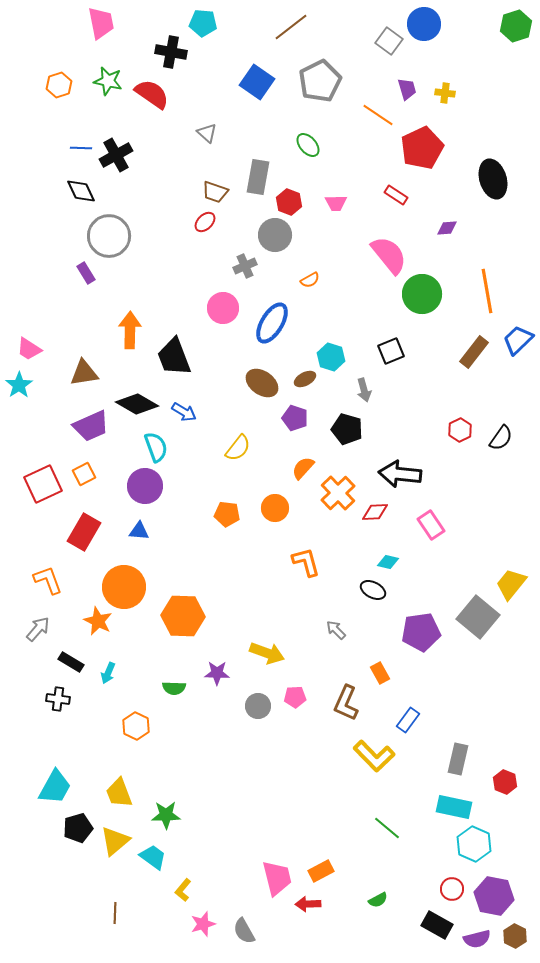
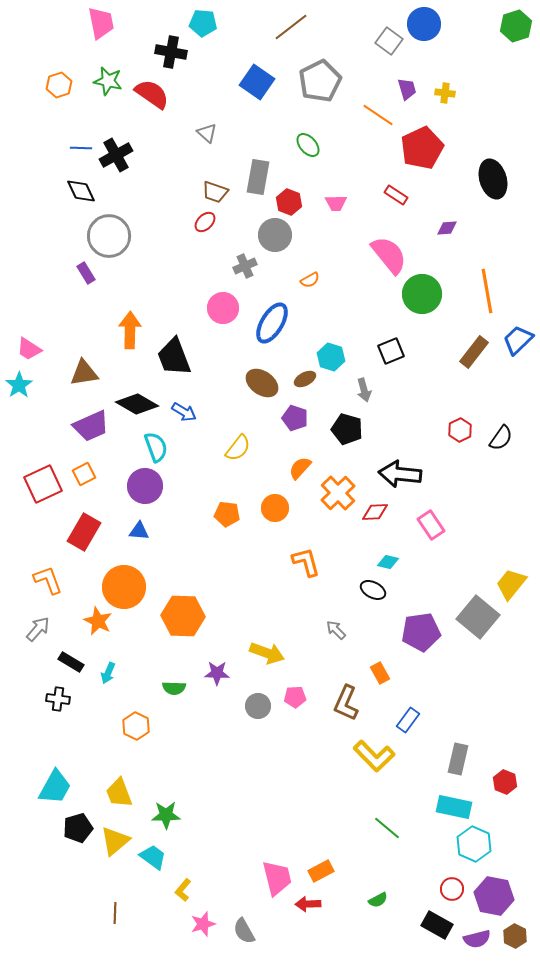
orange semicircle at (303, 468): moved 3 px left
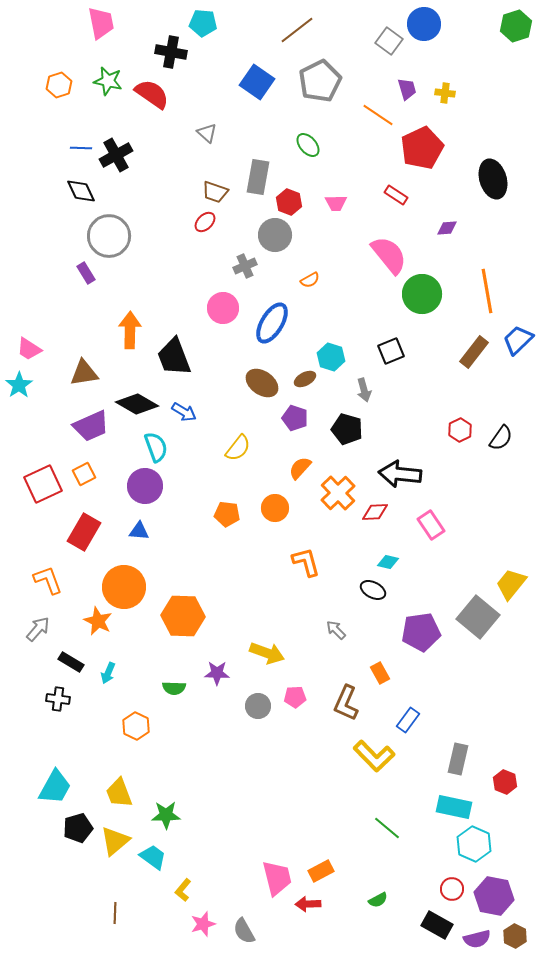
brown line at (291, 27): moved 6 px right, 3 px down
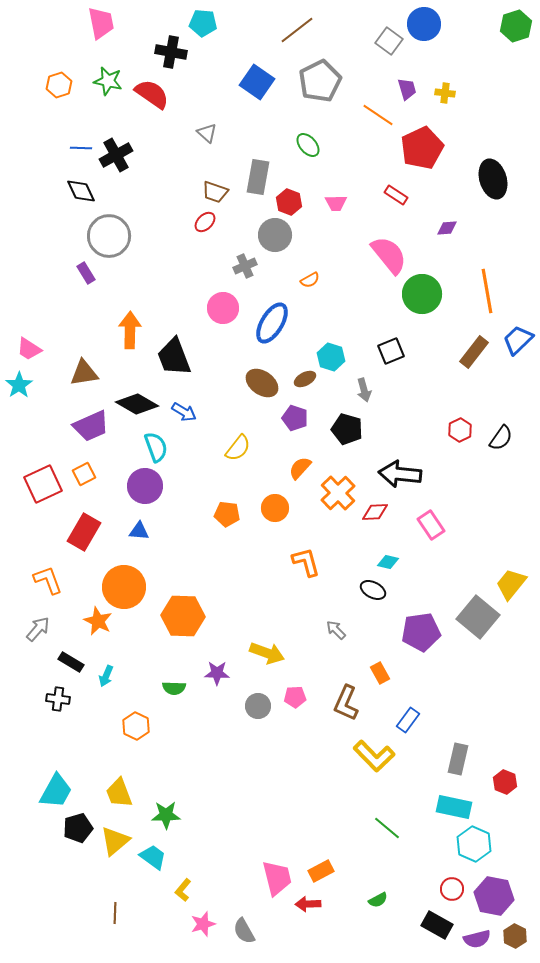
cyan arrow at (108, 673): moved 2 px left, 3 px down
cyan trapezoid at (55, 787): moved 1 px right, 4 px down
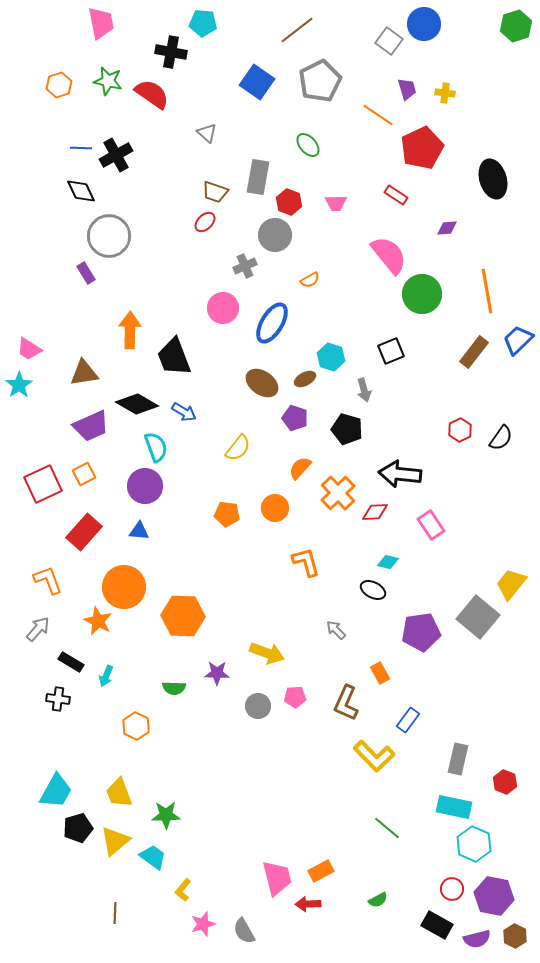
red rectangle at (84, 532): rotated 12 degrees clockwise
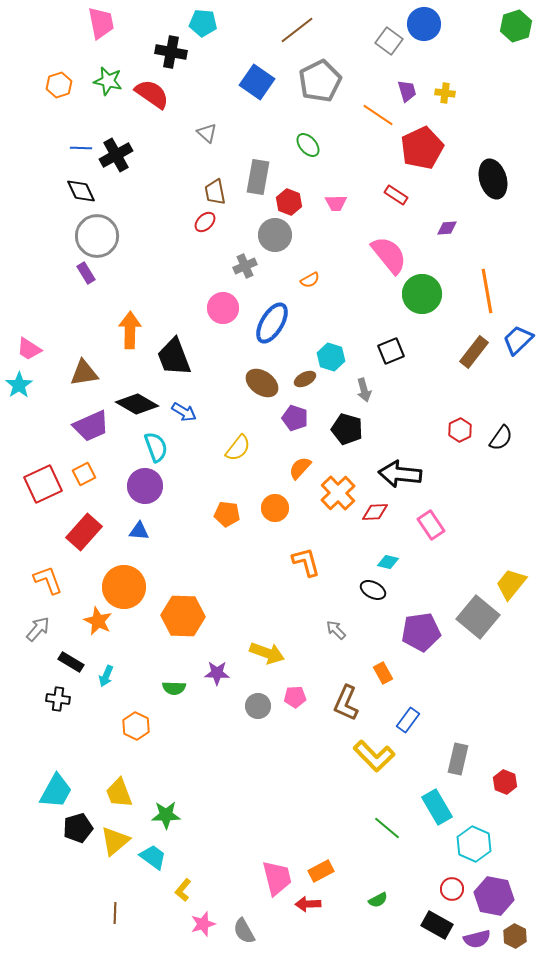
purple trapezoid at (407, 89): moved 2 px down
brown trapezoid at (215, 192): rotated 60 degrees clockwise
gray circle at (109, 236): moved 12 px left
orange rectangle at (380, 673): moved 3 px right
cyan rectangle at (454, 807): moved 17 px left; rotated 48 degrees clockwise
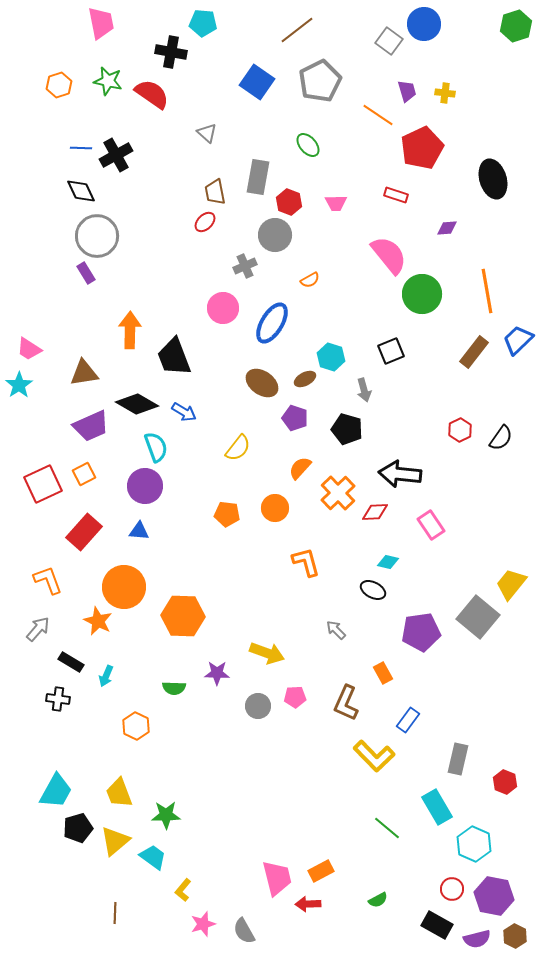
red rectangle at (396, 195): rotated 15 degrees counterclockwise
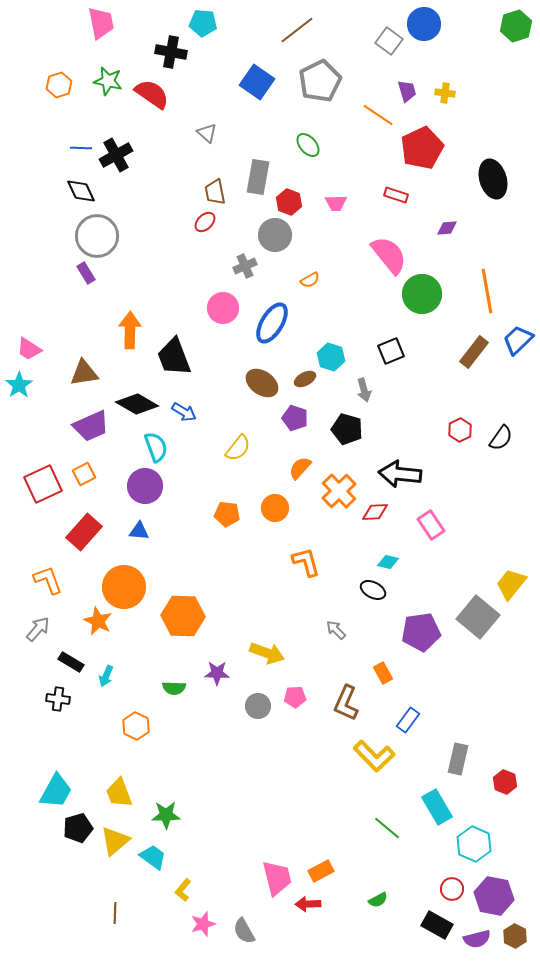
orange cross at (338, 493): moved 1 px right, 2 px up
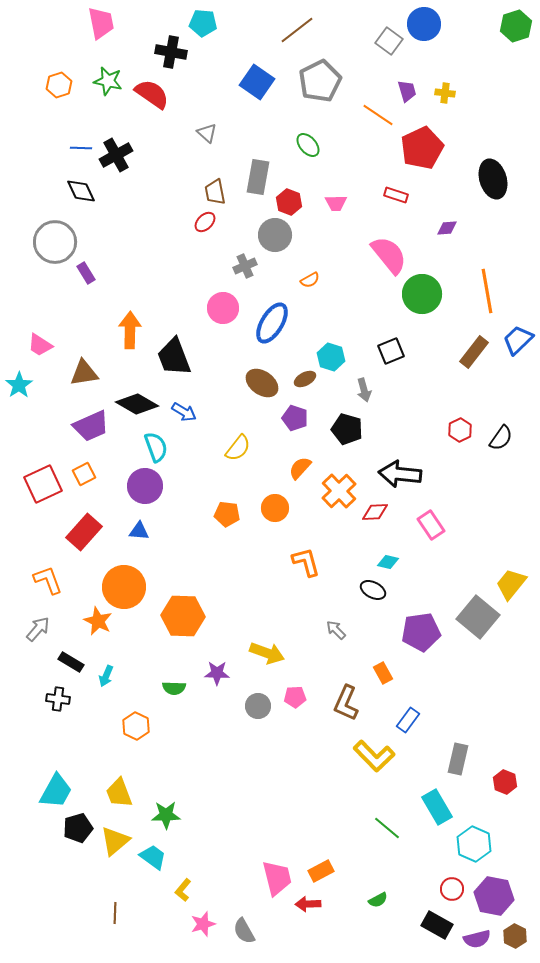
gray circle at (97, 236): moved 42 px left, 6 px down
pink trapezoid at (29, 349): moved 11 px right, 4 px up
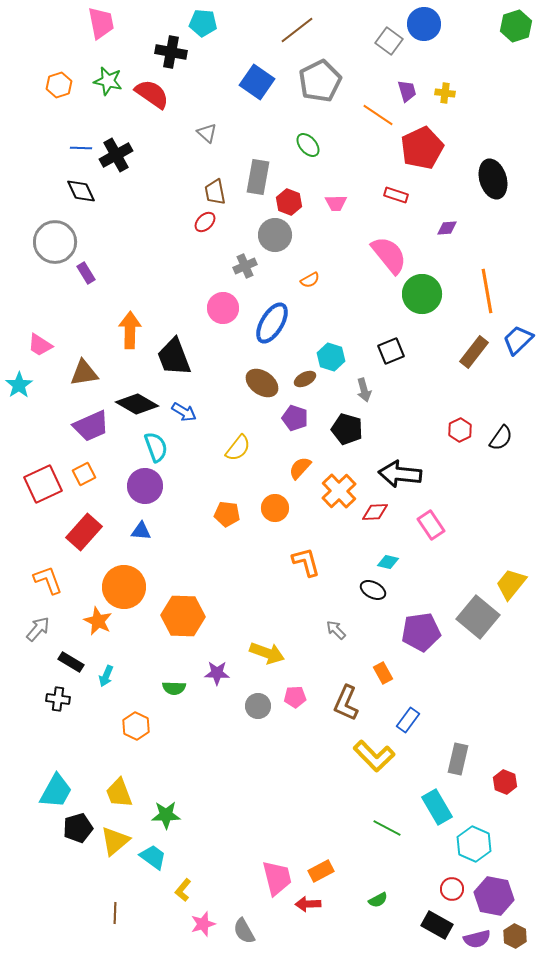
blue triangle at (139, 531): moved 2 px right
green line at (387, 828): rotated 12 degrees counterclockwise
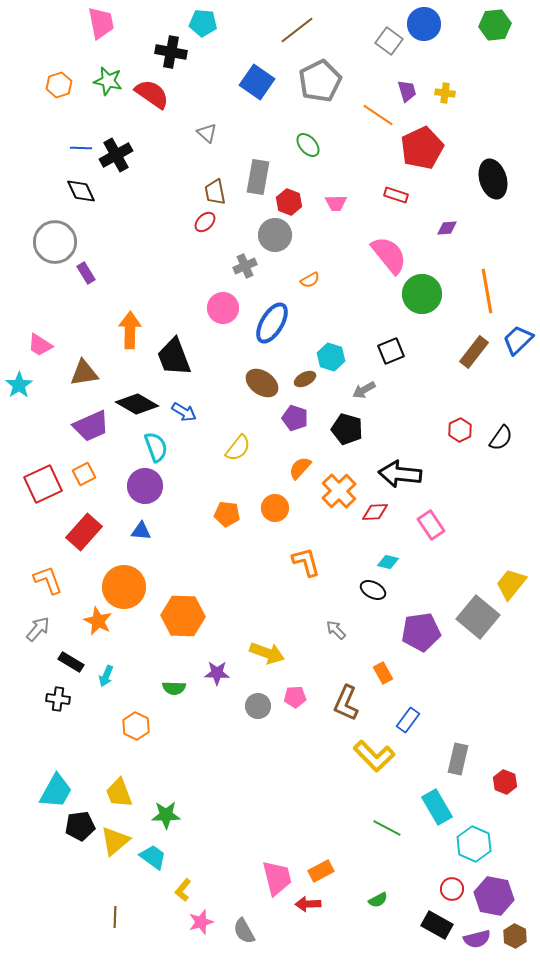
green hexagon at (516, 26): moved 21 px left, 1 px up; rotated 12 degrees clockwise
gray arrow at (364, 390): rotated 75 degrees clockwise
black pentagon at (78, 828): moved 2 px right, 2 px up; rotated 8 degrees clockwise
brown line at (115, 913): moved 4 px down
pink star at (203, 924): moved 2 px left, 2 px up
